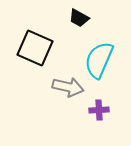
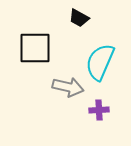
black square: rotated 24 degrees counterclockwise
cyan semicircle: moved 1 px right, 2 px down
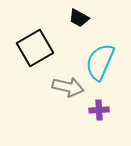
black square: rotated 30 degrees counterclockwise
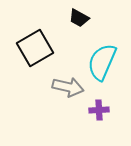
cyan semicircle: moved 2 px right
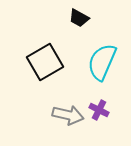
black square: moved 10 px right, 14 px down
gray arrow: moved 28 px down
purple cross: rotated 30 degrees clockwise
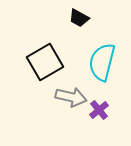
cyan semicircle: rotated 9 degrees counterclockwise
purple cross: rotated 24 degrees clockwise
gray arrow: moved 3 px right, 18 px up
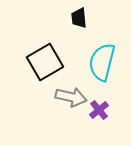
black trapezoid: rotated 55 degrees clockwise
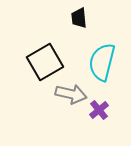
gray arrow: moved 3 px up
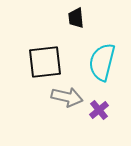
black trapezoid: moved 3 px left
black square: rotated 24 degrees clockwise
gray arrow: moved 4 px left, 3 px down
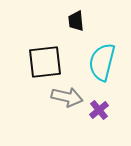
black trapezoid: moved 3 px down
